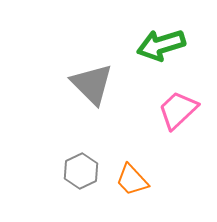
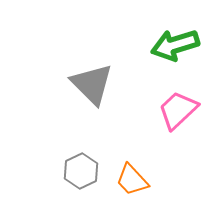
green arrow: moved 14 px right
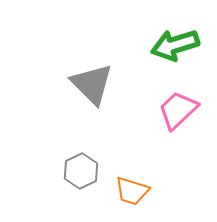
orange trapezoid: moved 11 px down; rotated 30 degrees counterclockwise
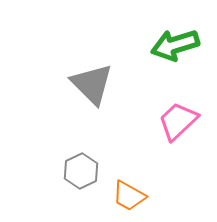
pink trapezoid: moved 11 px down
orange trapezoid: moved 3 px left, 5 px down; rotated 12 degrees clockwise
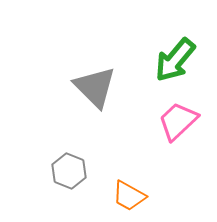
green arrow: moved 15 px down; rotated 33 degrees counterclockwise
gray triangle: moved 3 px right, 3 px down
gray hexagon: moved 12 px left; rotated 12 degrees counterclockwise
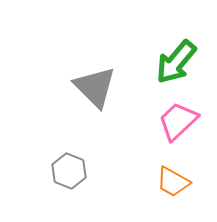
green arrow: moved 1 px right, 2 px down
orange trapezoid: moved 44 px right, 14 px up
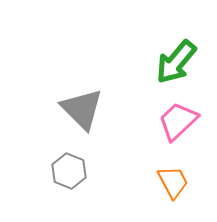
gray triangle: moved 13 px left, 22 px down
orange trapezoid: rotated 147 degrees counterclockwise
